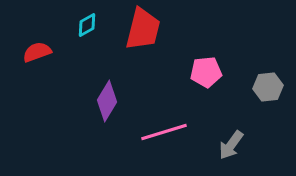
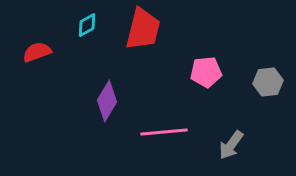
gray hexagon: moved 5 px up
pink line: rotated 12 degrees clockwise
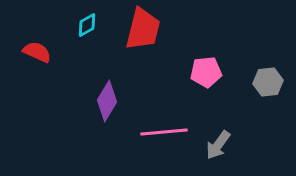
red semicircle: rotated 44 degrees clockwise
gray arrow: moved 13 px left
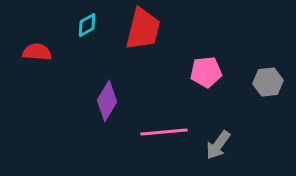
red semicircle: rotated 20 degrees counterclockwise
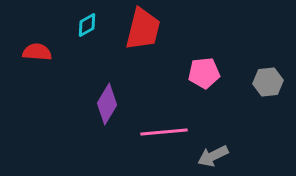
pink pentagon: moved 2 px left, 1 px down
purple diamond: moved 3 px down
gray arrow: moved 5 px left, 11 px down; rotated 28 degrees clockwise
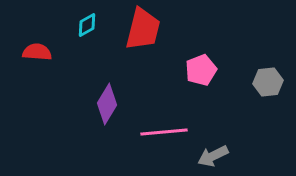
pink pentagon: moved 3 px left, 3 px up; rotated 16 degrees counterclockwise
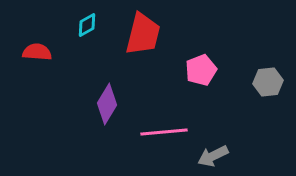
red trapezoid: moved 5 px down
